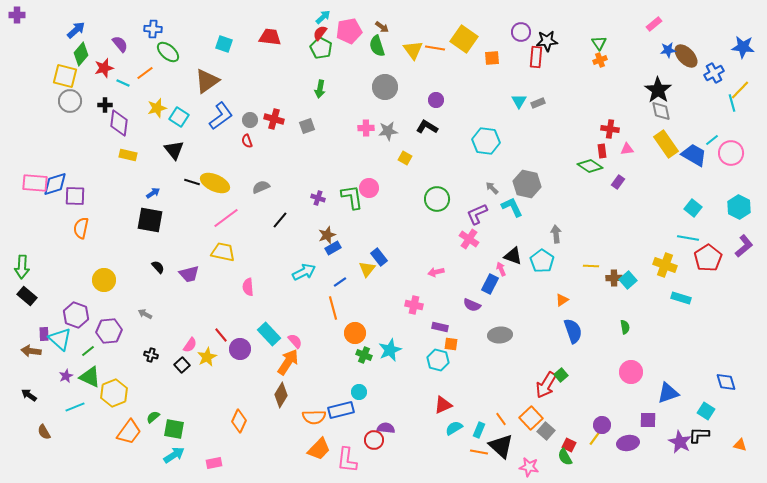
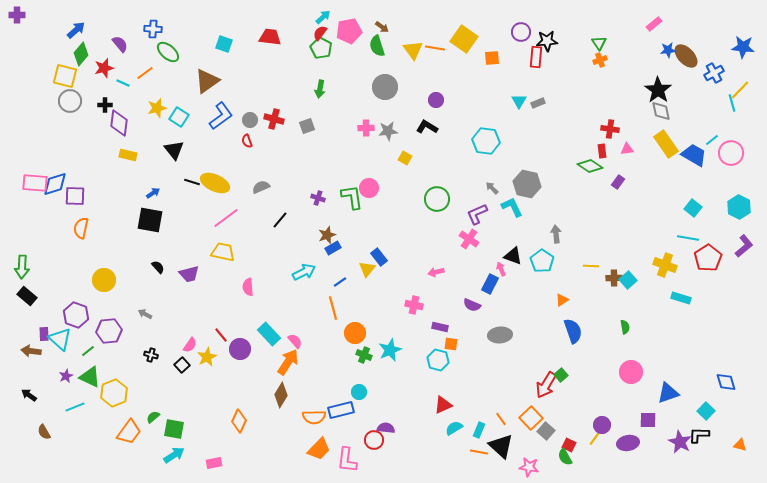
cyan square at (706, 411): rotated 12 degrees clockwise
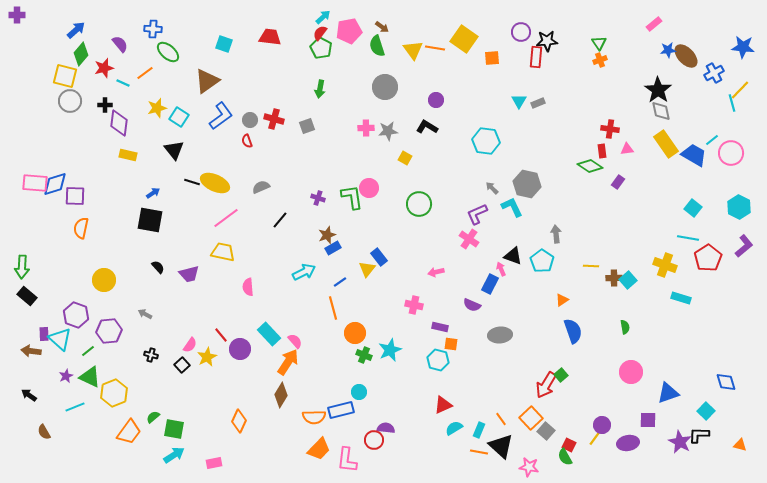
green circle at (437, 199): moved 18 px left, 5 px down
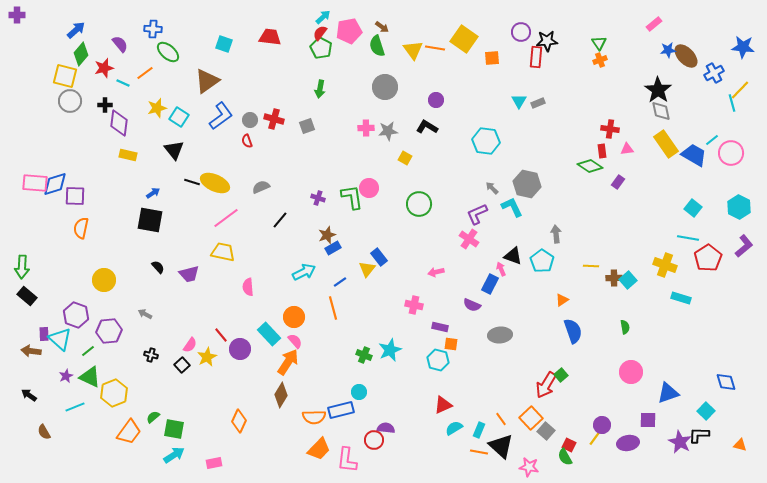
orange circle at (355, 333): moved 61 px left, 16 px up
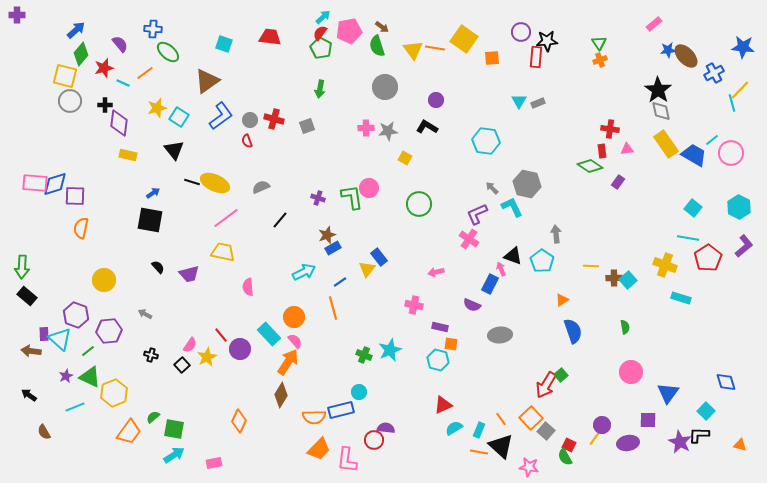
blue triangle at (668, 393): rotated 35 degrees counterclockwise
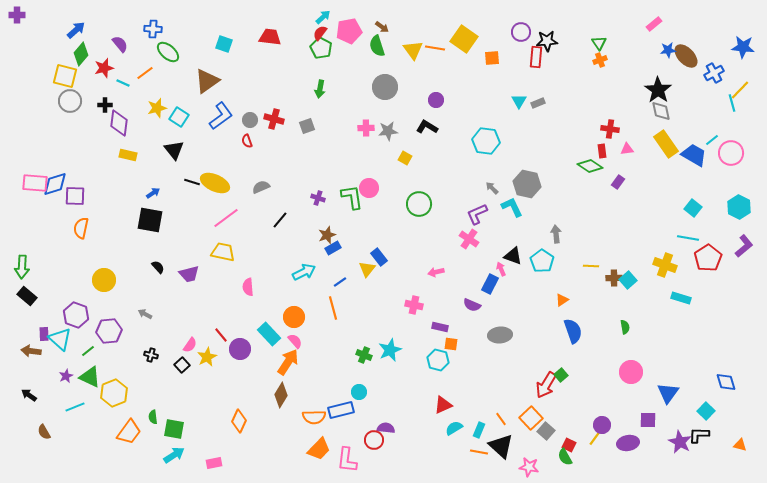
green semicircle at (153, 417): rotated 56 degrees counterclockwise
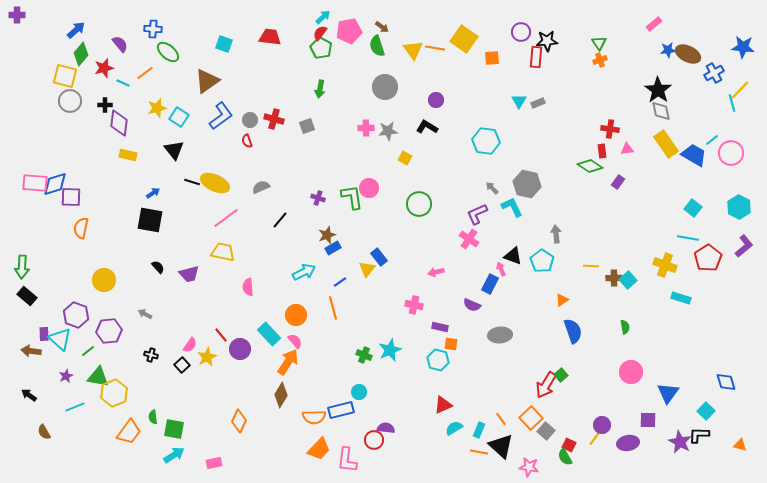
brown ellipse at (686, 56): moved 2 px right, 2 px up; rotated 20 degrees counterclockwise
purple square at (75, 196): moved 4 px left, 1 px down
orange circle at (294, 317): moved 2 px right, 2 px up
green triangle at (90, 377): moved 8 px right; rotated 15 degrees counterclockwise
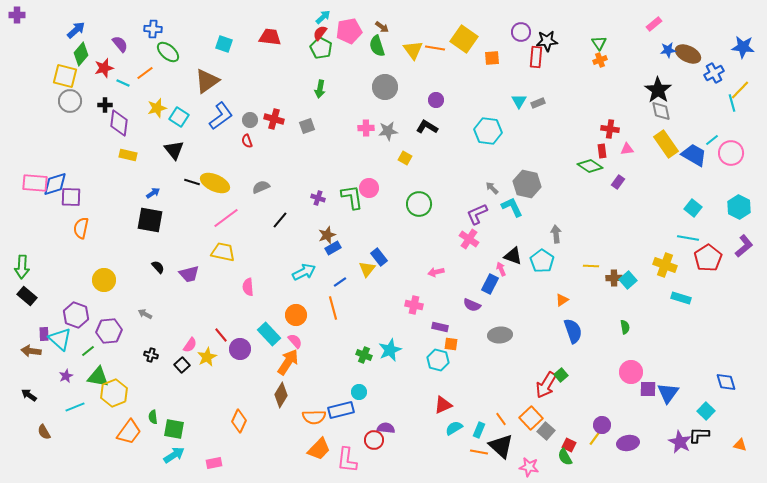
cyan hexagon at (486, 141): moved 2 px right, 10 px up
purple square at (648, 420): moved 31 px up
